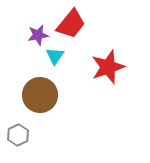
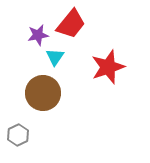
cyan triangle: moved 1 px down
brown circle: moved 3 px right, 2 px up
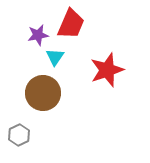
red trapezoid: rotated 16 degrees counterclockwise
red star: moved 1 px left, 3 px down
gray hexagon: moved 1 px right
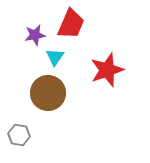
purple star: moved 3 px left
brown circle: moved 5 px right
gray hexagon: rotated 25 degrees counterclockwise
